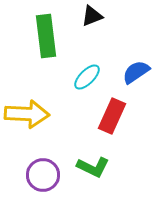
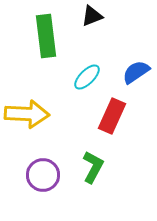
green L-shape: rotated 88 degrees counterclockwise
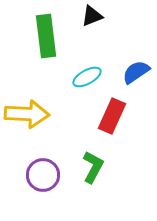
cyan ellipse: rotated 16 degrees clockwise
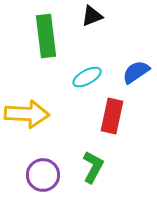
red rectangle: rotated 12 degrees counterclockwise
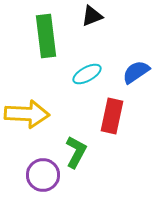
cyan ellipse: moved 3 px up
green L-shape: moved 17 px left, 15 px up
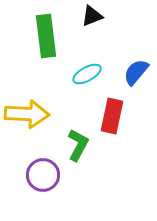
blue semicircle: rotated 16 degrees counterclockwise
green L-shape: moved 2 px right, 7 px up
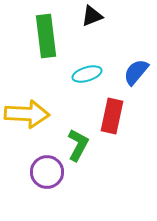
cyan ellipse: rotated 12 degrees clockwise
purple circle: moved 4 px right, 3 px up
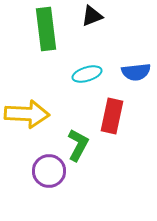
green rectangle: moved 7 px up
blue semicircle: rotated 136 degrees counterclockwise
purple circle: moved 2 px right, 1 px up
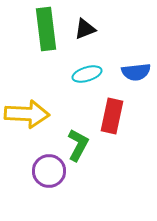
black triangle: moved 7 px left, 13 px down
